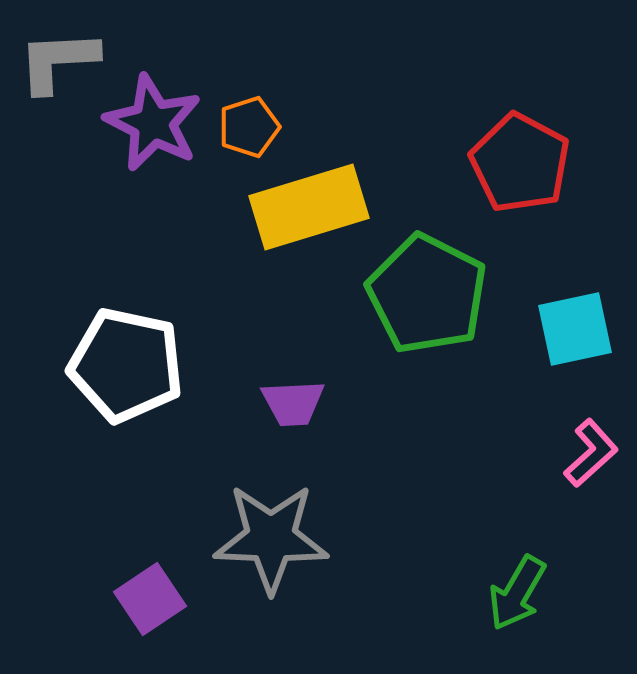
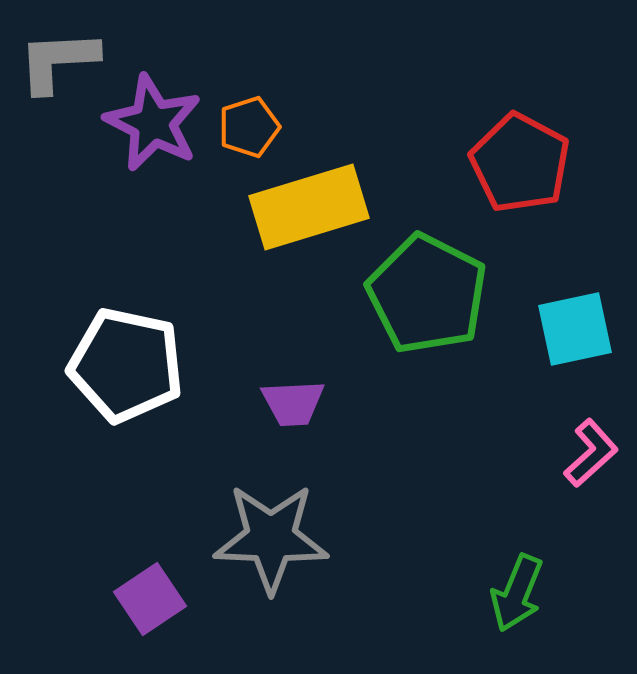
green arrow: rotated 8 degrees counterclockwise
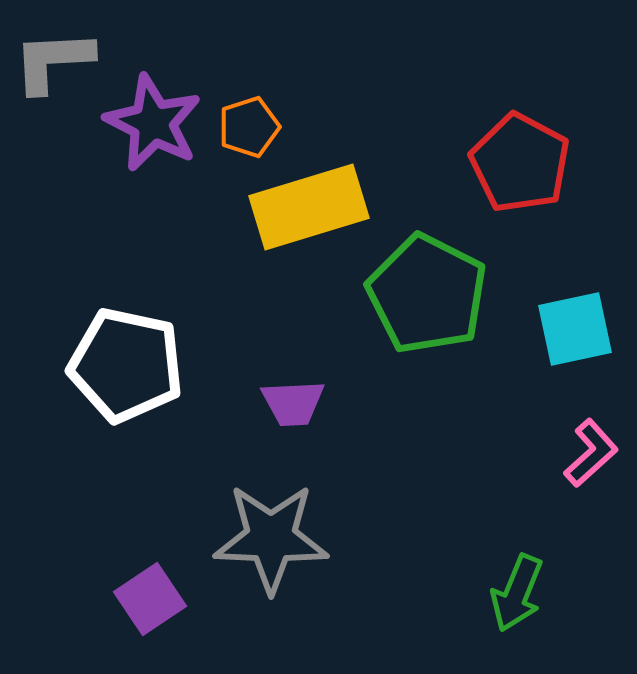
gray L-shape: moved 5 px left
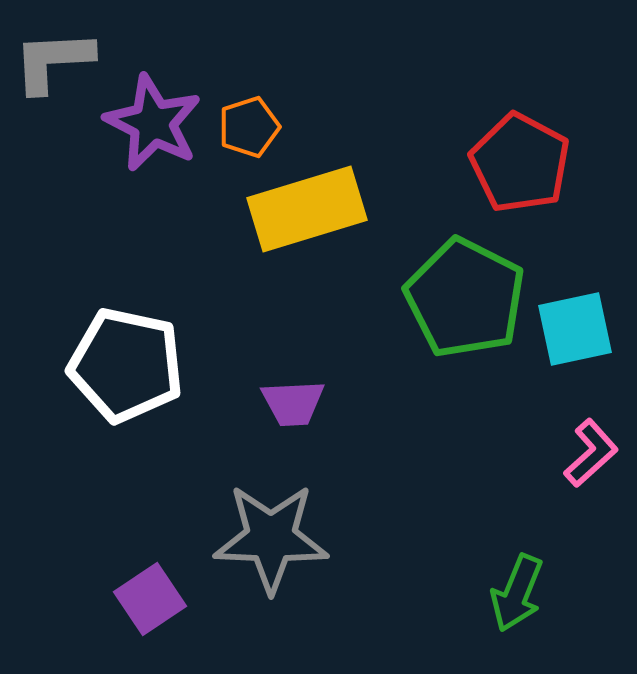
yellow rectangle: moved 2 px left, 2 px down
green pentagon: moved 38 px right, 4 px down
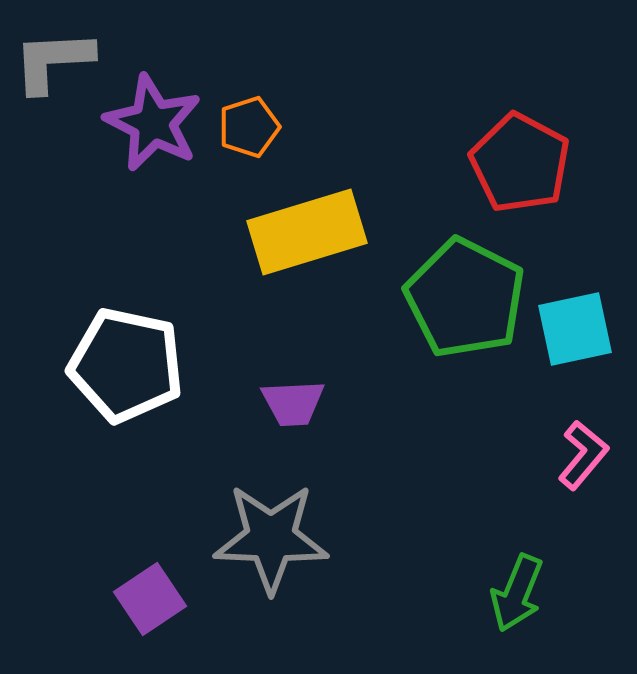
yellow rectangle: moved 23 px down
pink L-shape: moved 8 px left, 2 px down; rotated 8 degrees counterclockwise
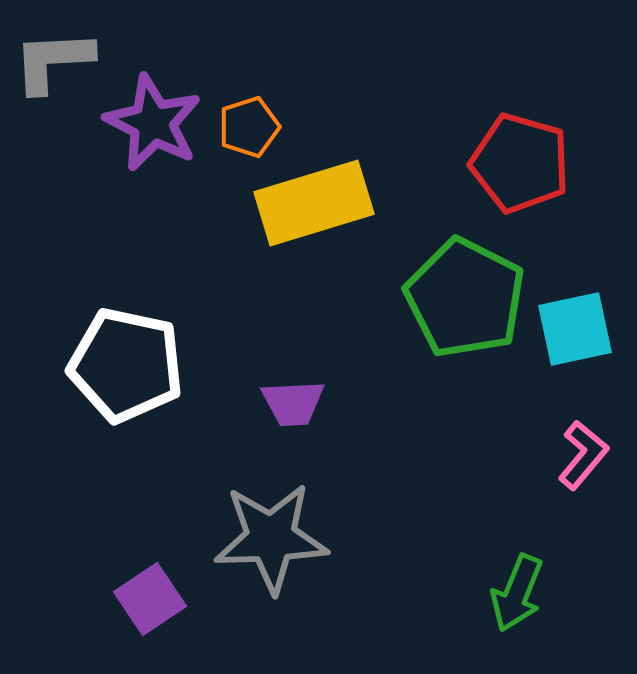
red pentagon: rotated 12 degrees counterclockwise
yellow rectangle: moved 7 px right, 29 px up
gray star: rotated 4 degrees counterclockwise
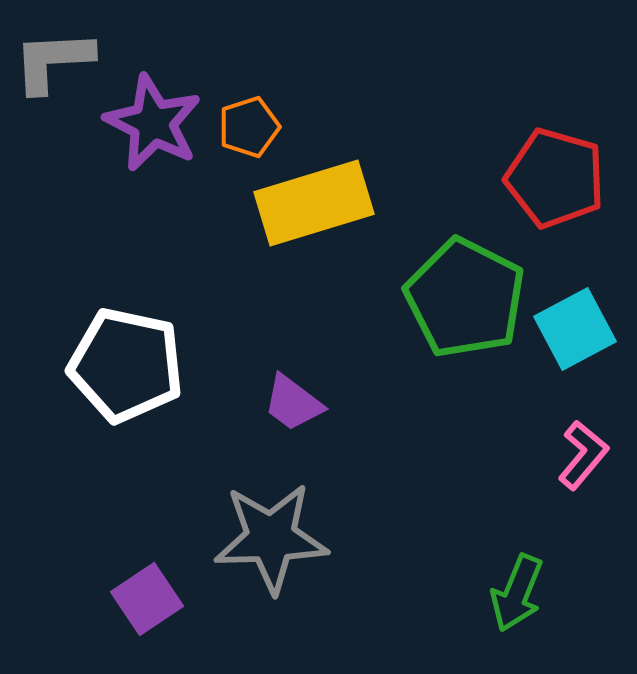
red pentagon: moved 35 px right, 15 px down
cyan square: rotated 16 degrees counterclockwise
purple trapezoid: rotated 40 degrees clockwise
purple square: moved 3 px left
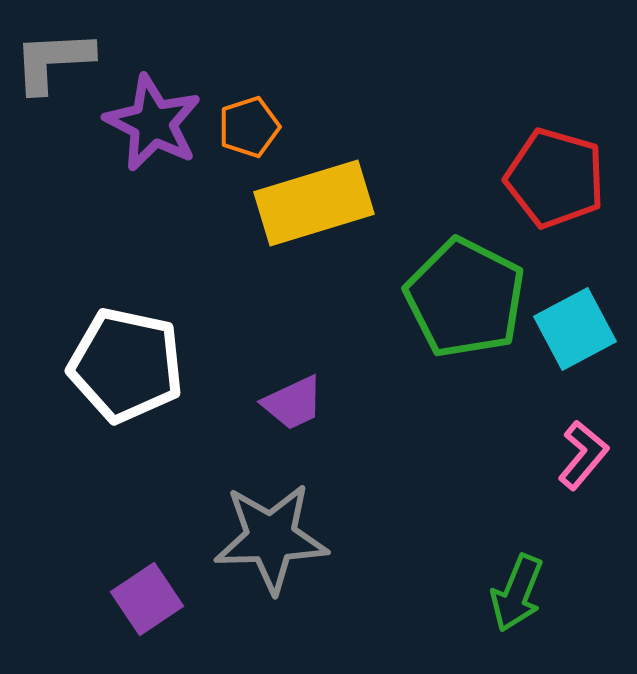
purple trapezoid: rotated 62 degrees counterclockwise
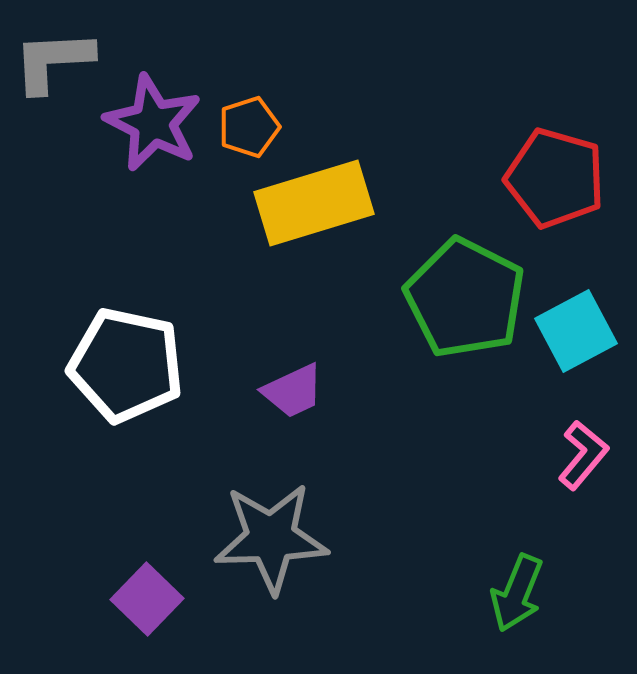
cyan square: moved 1 px right, 2 px down
purple trapezoid: moved 12 px up
purple square: rotated 12 degrees counterclockwise
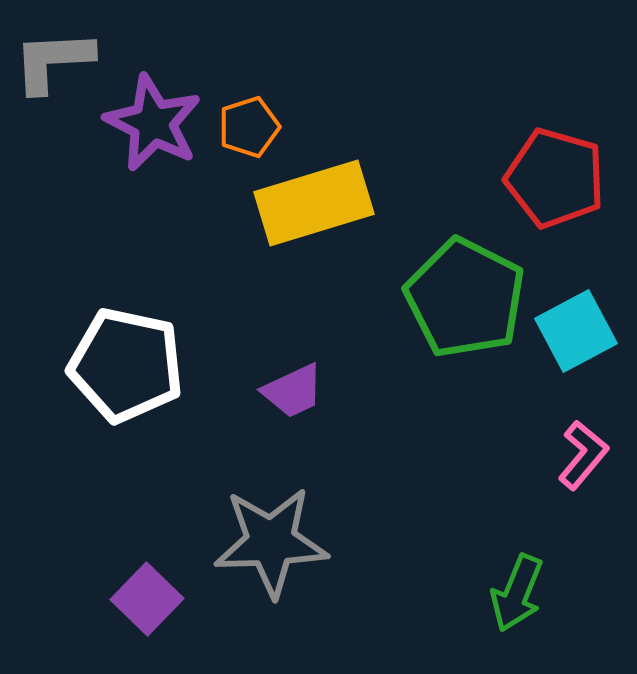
gray star: moved 4 px down
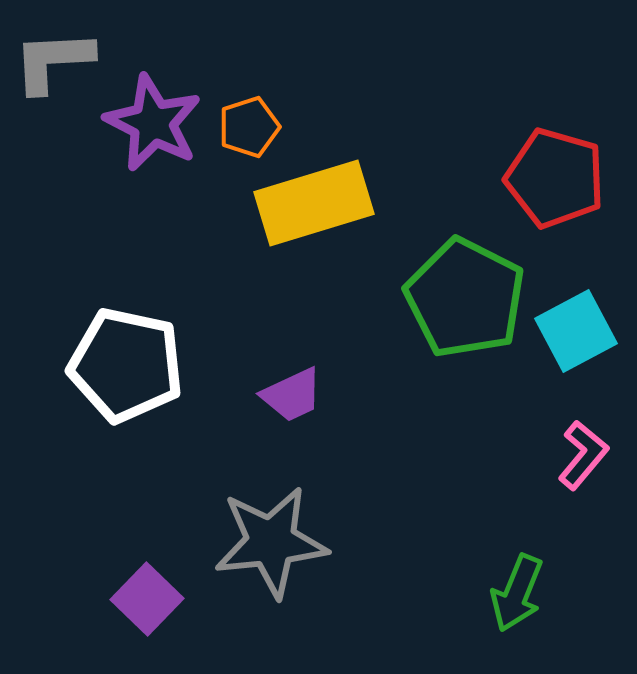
purple trapezoid: moved 1 px left, 4 px down
gray star: rotated 4 degrees counterclockwise
